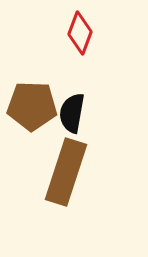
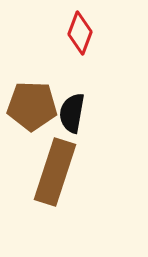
brown rectangle: moved 11 px left
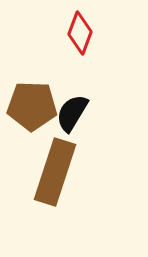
black semicircle: rotated 21 degrees clockwise
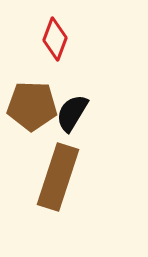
red diamond: moved 25 px left, 6 px down
brown rectangle: moved 3 px right, 5 px down
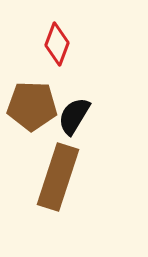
red diamond: moved 2 px right, 5 px down
black semicircle: moved 2 px right, 3 px down
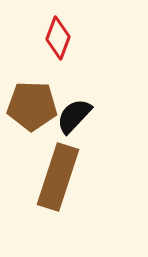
red diamond: moved 1 px right, 6 px up
black semicircle: rotated 12 degrees clockwise
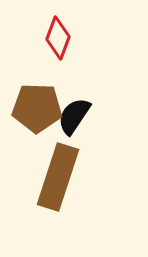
brown pentagon: moved 5 px right, 2 px down
black semicircle: rotated 9 degrees counterclockwise
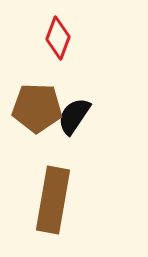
brown rectangle: moved 5 px left, 23 px down; rotated 8 degrees counterclockwise
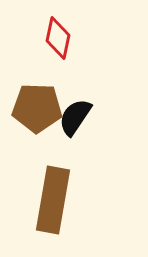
red diamond: rotated 9 degrees counterclockwise
black semicircle: moved 1 px right, 1 px down
